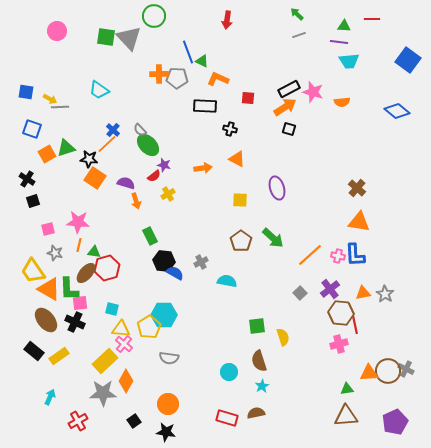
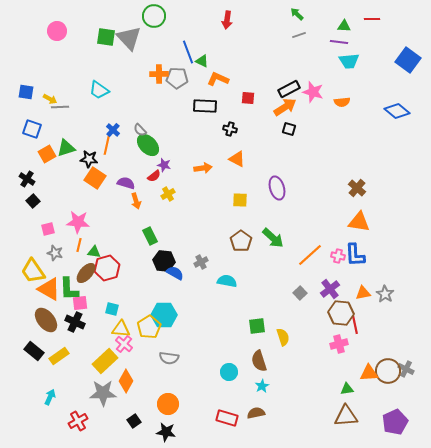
orange line at (107, 144): rotated 35 degrees counterclockwise
black square at (33, 201): rotated 24 degrees counterclockwise
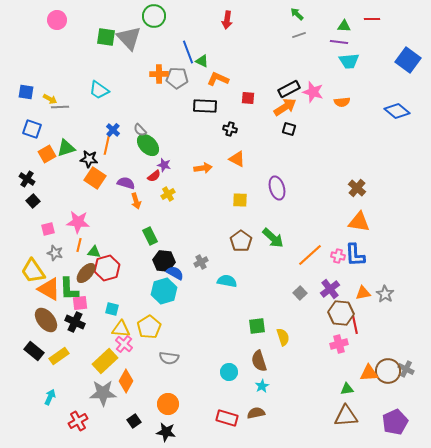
pink circle at (57, 31): moved 11 px up
cyan hexagon at (164, 315): moved 24 px up; rotated 15 degrees counterclockwise
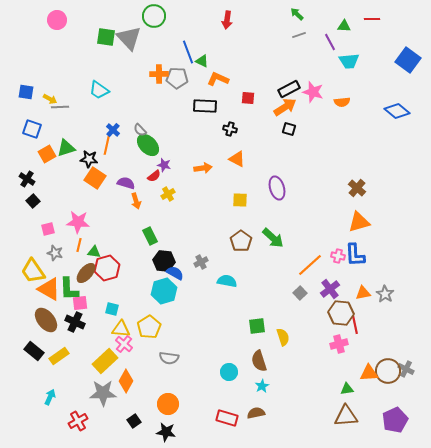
purple line at (339, 42): moved 9 px left; rotated 54 degrees clockwise
orange triangle at (359, 222): rotated 25 degrees counterclockwise
orange line at (310, 255): moved 10 px down
purple pentagon at (395, 422): moved 2 px up
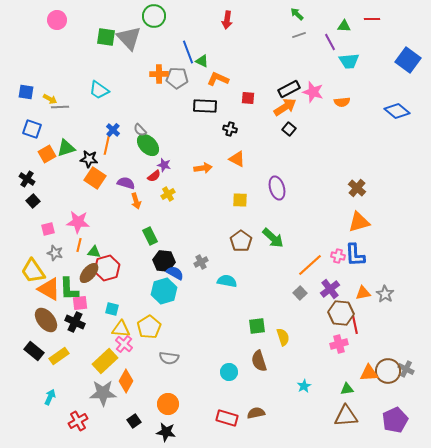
black square at (289, 129): rotated 24 degrees clockwise
brown ellipse at (86, 273): moved 3 px right
cyan star at (262, 386): moved 42 px right
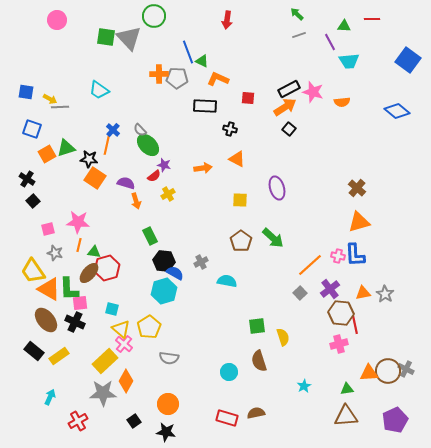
yellow triangle at (121, 329): rotated 36 degrees clockwise
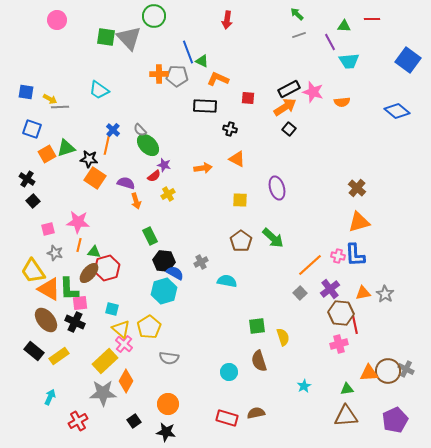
gray pentagon at (177, 78): moved 2 px up
